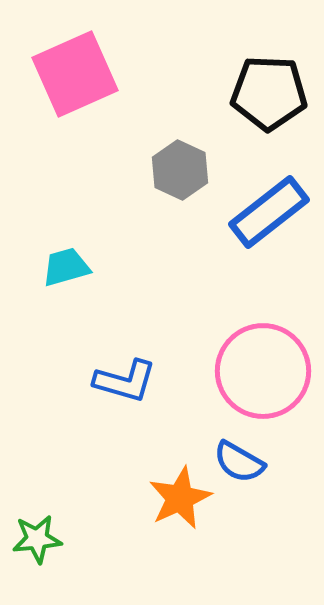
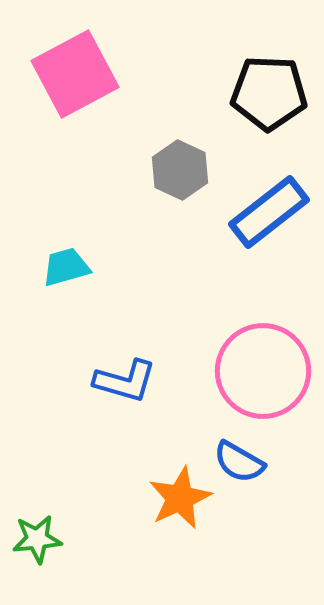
pink square: rotated 4 degrees counterclockwise
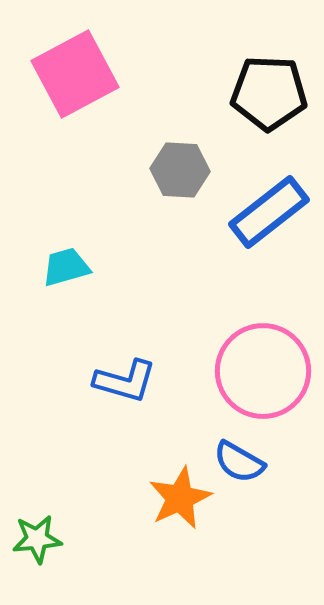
gray hexagon: rotated 22 degrees counterclockwise
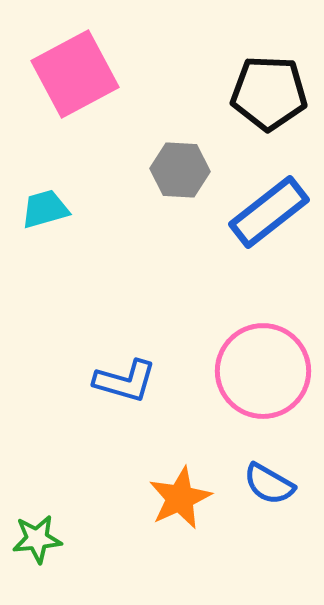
cyan trapezoid: moved 21 px left, 58 px up
blue semicircle: moved 30 px right, 22 px down
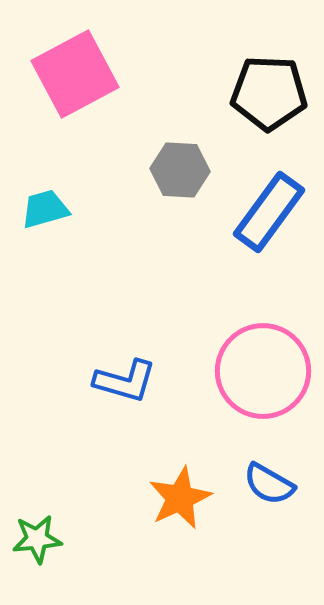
blue rectangle: rotated 16 degrees counterclockwise
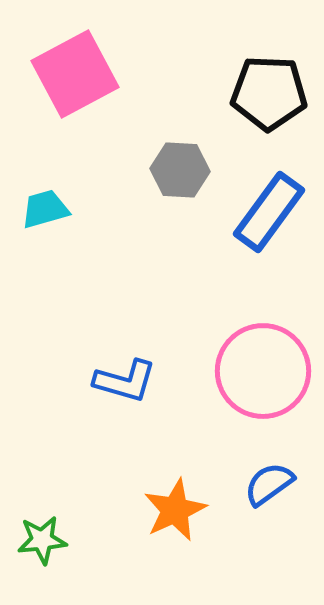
blue semicircle: rotated 114 degrees clockwise
orange star: moved 5 px left, 12 px down
green star: moved 5 px right, 1 px down
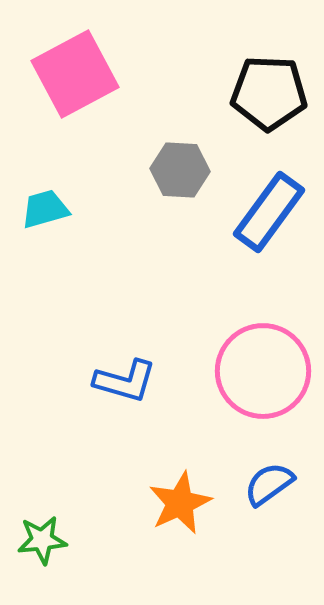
orange star: moved 5 px right, 7 px up
